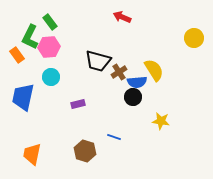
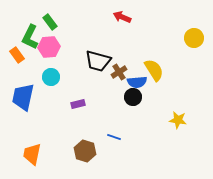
yellow star: moved 17 px right, 1 px up
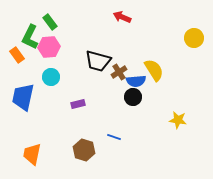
blue semicircle: moved 1 px left, 1 px up
brown hexagon: moved 1 px left, 1 px up
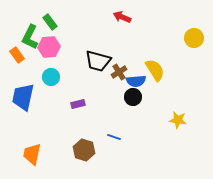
yellow semicircle: moved 1 px right
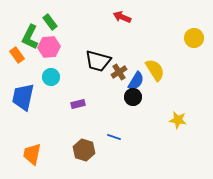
blue semicircle: rotated 54 degrees counterclockwise
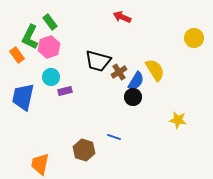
pink hexagon: rotated 15 degrees counterclockwise
purple rectangle: moved 13 px left, 13 px up
orange trapezoid: moved 8 px right, 10 px down
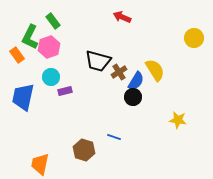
green rectangle: moved 3 px right, 1 px up
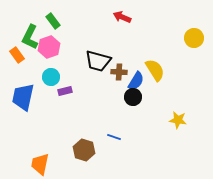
brown cross: rotated 35 degrees clockwise
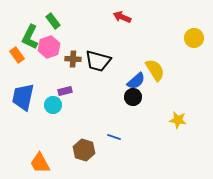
brown cross: moved 46 px left, 13 px up
cyan circle: moved 2 px right, 28 px down
blue semicircle: rotated 18 degrees clockwise
orange trapezoid: moved 1 px up; rotated 40 degrees counterclockwise
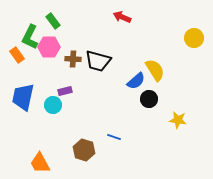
pink hexagon: rotated 20 degrees clockwise
black circle: moved 16 px right, 2 px down
